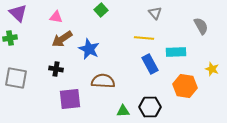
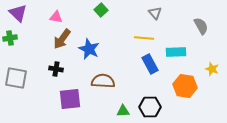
brown arrow: rotated 20 degrees counterclockwise
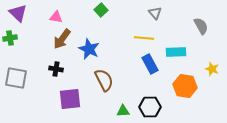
brown semicircle: moved 1 px right, 1 px up; rotated 60 degrees clockwise
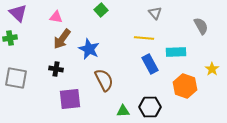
yellow star: rotated 16 degrees clockwise
orange hexagon: rotated 10 degrees clockwise
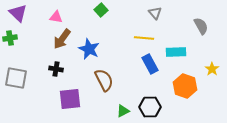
green triangle: rotated 24 degrees counterclockwise
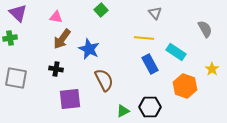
gray semicircle: moved 4 px right, 3 px down
cyan rectangle: rotated 36 degrees clockwise
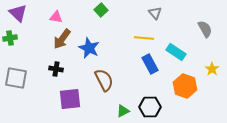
blue star: moved 1 px up
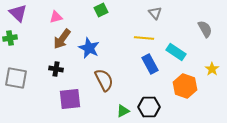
green square: rotated 16 degrees clockwise
pink triangle: rotated 24 degrees counterclockwise
black hexagon: moved 1 px left
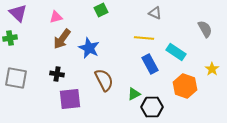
gray triangle: rotated 24 degrees counterclockwise
black cross: moved 1 px right, 5 px down
black hexagon: moved 3 px right
green triangle: moved 11 px right, 17 px up
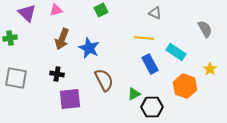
purple triangle: moved 9 px right
pink triangle: moved 7 px up
brown arrow: rotated 15 degrees counterclockwise
yellow star: moved 2 px left
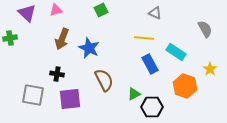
gray square: moved 17 px right, 17 px down
